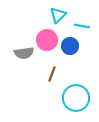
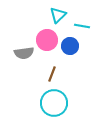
cyan circle: moved 22 px left, 5 px down
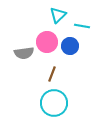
pink circle: moved 2 px down
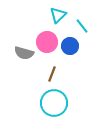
cyan line: rotated 42 degrees clockwise
gray semicircle: rotated 24 degrees clockwise
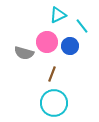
cyan triangle: rotated 18 degrees clockwise
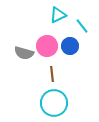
pink circle: moved 4 px down
brown line: rotated 28 degrees counterclockwise
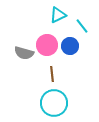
pink circle: moved 1 px up
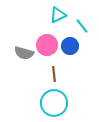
brown line: moved 2 px right
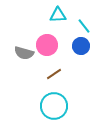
cyan triangle: rotated 24 degrees clockwise
cyan line: moved 2 px right
blue circle: moved 11 px right
brown line: rotated 63 degrees clockwise
cyan circle: moved 3 px down
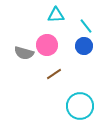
cyan triangle: moved 2 px left
cyan line: moved 2 px right
blue circle: moved 3 px right
cyan circle: moved 26 px right
